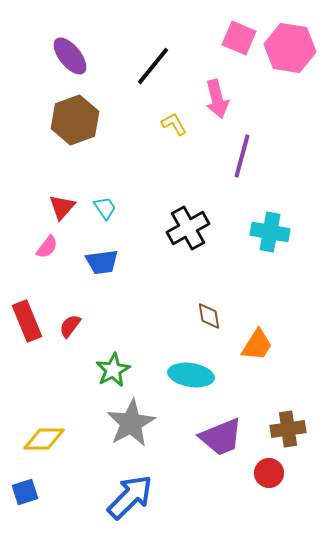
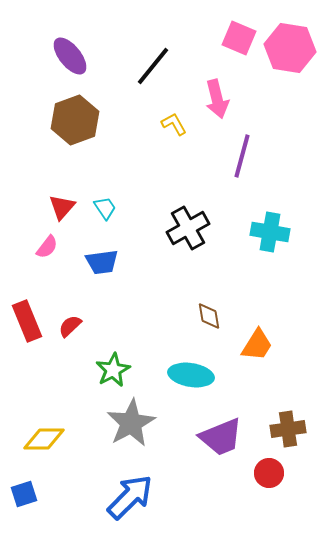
red semicircle: rotated 10 degrees clockwise
blue square: moved 1 px left, 2 px down
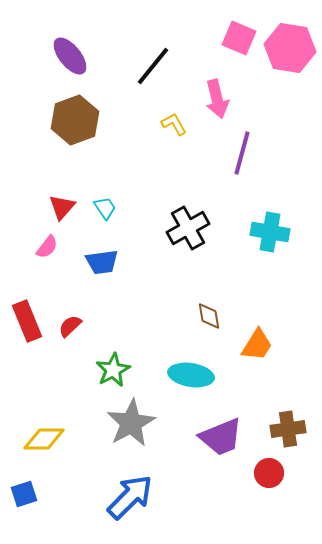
purple line: moved 3 px up
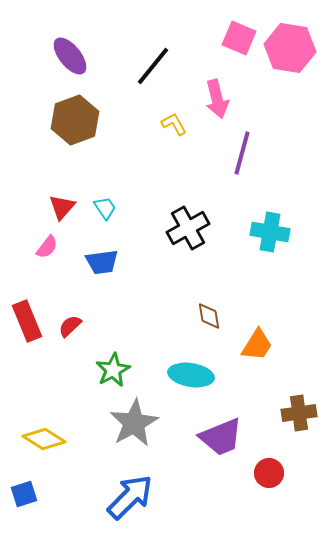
gray star: moved 3 px right
brown cross: moved 11 px right, 16 px up
yellow diamond: rotated 33 degrees clockwise
